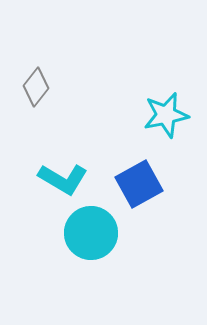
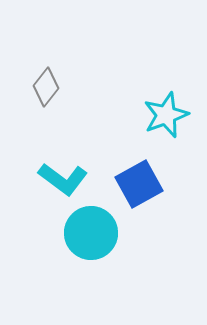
gray diamond: moved 10 px right
cyan star: rotated 9 degrees counterclockwise
cyan L-shape: rotated 6 degrees clockwise
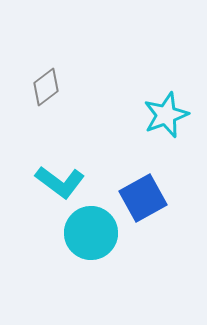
gray diamond: rotated 15 degrees clockwise
cyan L-shape: moved 3 px left, 3 px down
blue square: moved 4 px right, 14 px down
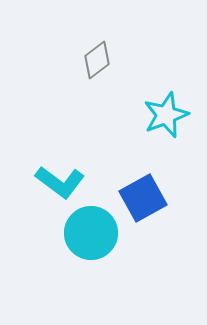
gray diamond: moved 51 px right, 27 px up
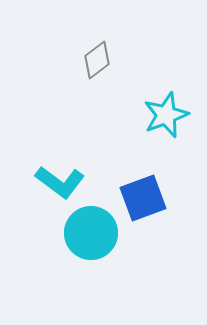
blue square: rotated 9 degrees clockwise
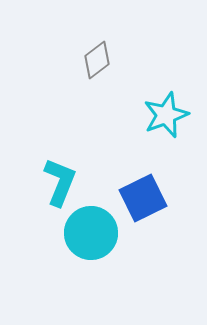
cyan L-shape: rotated 105 degrees counterclockwise
blue square: rotated 6 degrees counterclockwise
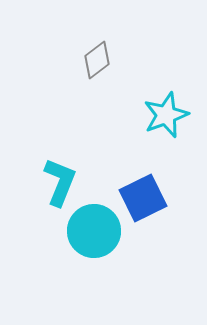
cyan circle: moved 3 px right, 2 px up
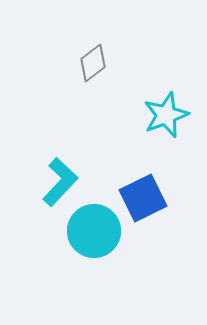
gray diamond: moved 4 px left, 3 px down
cyan L-shape: rotated 21 degrees clockwise
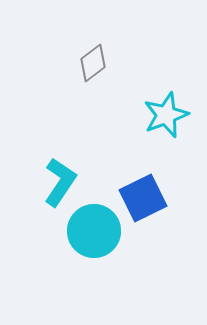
cyan L-shape: rotated 9 degrees counterclockwise
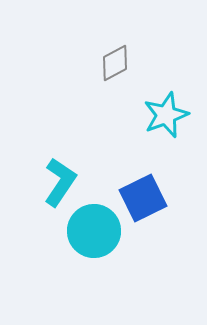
gray diamond: moved 22 px right; rotated 9 degrees clockwise
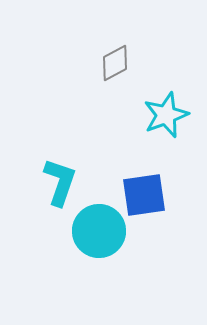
cyan L-shape: rotated 15 degrees counterclockwise
blue square: moved 1 px right, 3 px up; rotated 18 degrees clockwise
cyan circle: moved 5 px right
